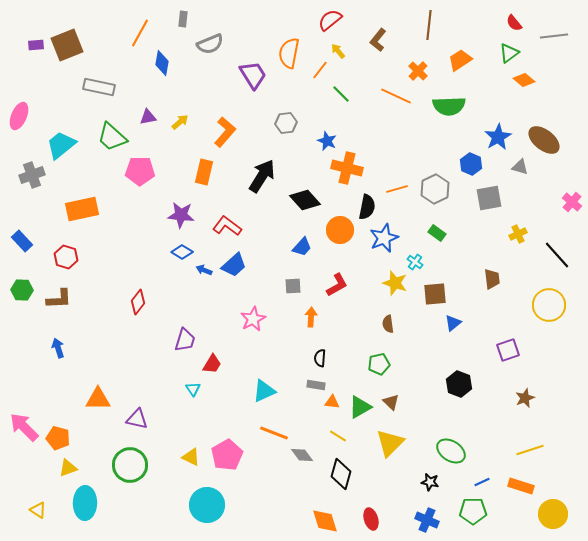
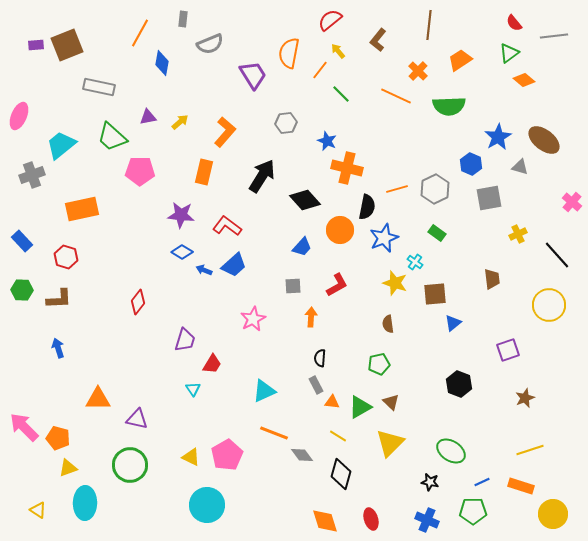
gray rectangle at (316, 385): rotated 54 degrees clockwise
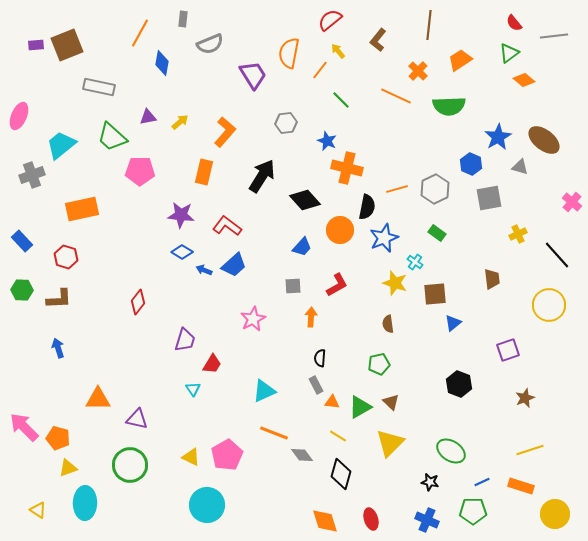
green line at (341, 94): moved 6 px down
yellow circle at (553, 514): moved 2 px right
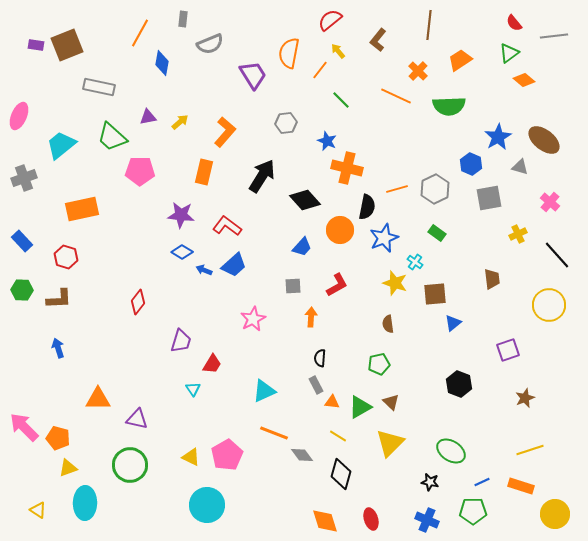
purple rectangle at (36, 45): rotated 14 degrees clockwise
gray cross at (32, 175): moved 8 px left, 3 px down
pink cross at (572, 202): moved 22 px left
purple trapezoid at (185, 340): moved 4 px left, 1 px down
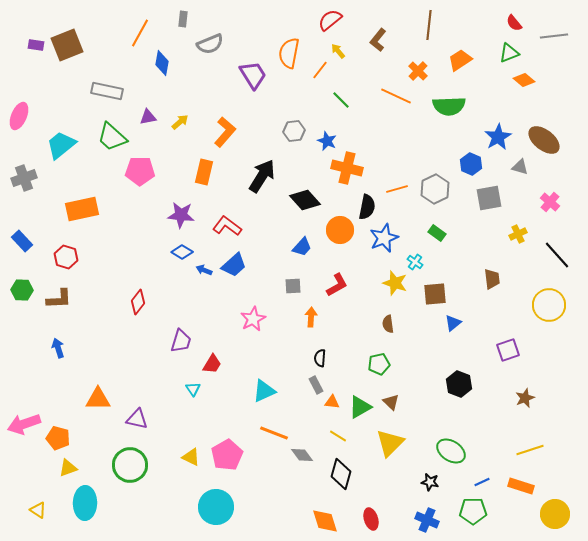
green triangle at (509, 53): rotated 15 degrees clockwise
gray rectangle at (99, 87): moved 8 px right, 4 px down
gray hexagon at (286, 123): moved 8 px right, 8 px down
pink arrow at (24, 427): moved 3 px up; rotated 64 degrees counterclockwise
cyan circle at (207, 505): moved 9 px right, 2 px down
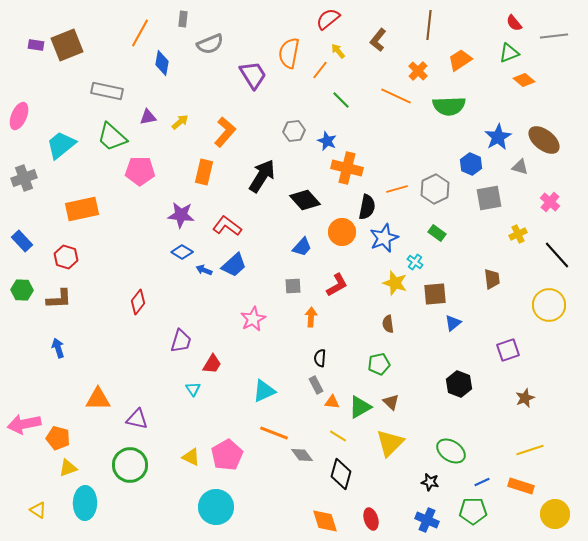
red semicircle at (330, 20): moved 2 px left, 1 px up
orange circle at (340, 230): moved 2 px right, 2 px down
pink arrow at (24, 424): rotated 8 degrees clockwise
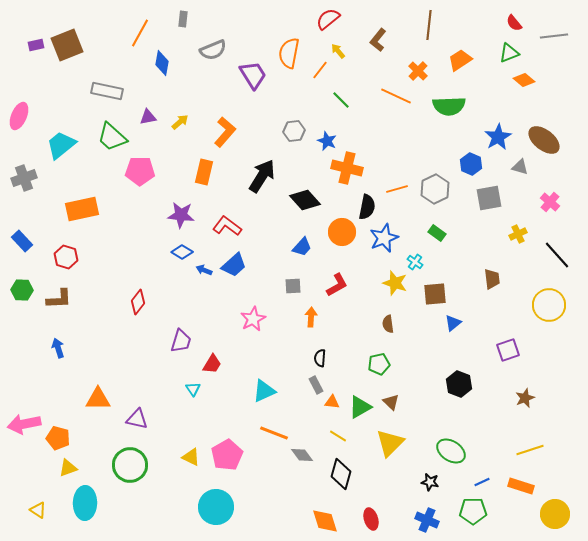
gray semicircle at (210, 44): moved 3 px right, 6 px down
purple rectangle at (36, 45): rotated 21 degrees counterclockwise
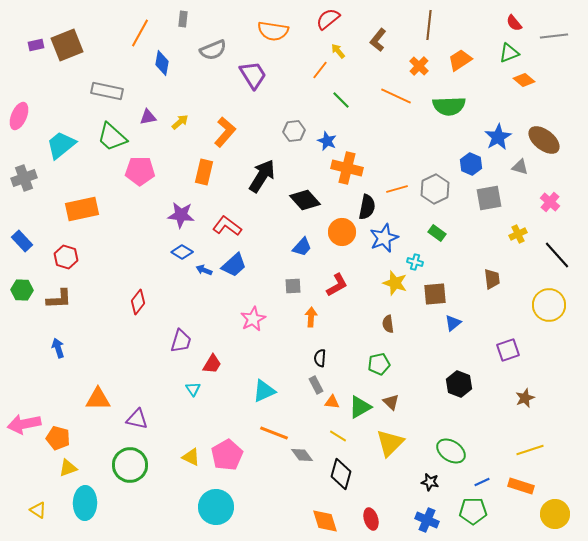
orange semicircle at (289, 53): moved 16 px left, 22 px up; rotated 92 degrees counterclockwise
orange cross at (418, 71): moved 1 px right, 5 px up
cyan cross at (415, 262): rotated 21 degrees counterclockwise
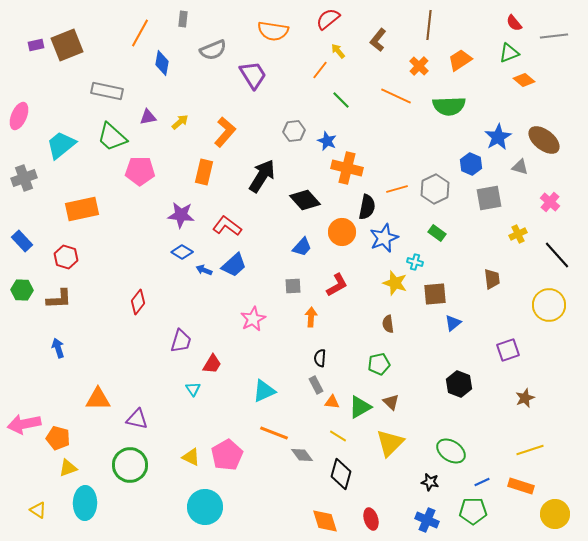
cyan circle at (216, 507): moved 11 px left
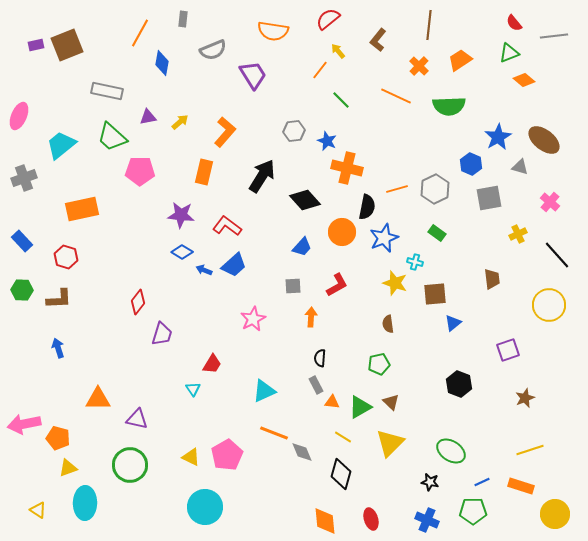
purple trapezoid at (181, 341): moved 19 px left, 7 px up
yellow line at (338, 436): moved 5 px right, 1 px down
gray diamond at (302, 455): moved 3 px up; rotated 15 degrees clockwise
orange diamond at (325, 521): rotated 12 degrees clockwise
